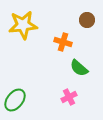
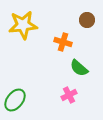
pink cross: moved 2 px up
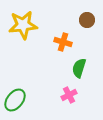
green semicircle: rotated 66 degrees clockwise
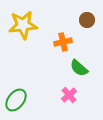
orange cross: rotated 30 degrees counterclockwise
green semicircle: rotated 66 degrees counterclockwise
pink cross: rotated 14 degrees counterclockwise
green ellipse: moved 1 px right
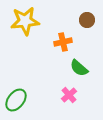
yellow star: moved 2 px right, 4 px up
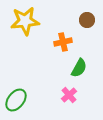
green semicircle: rotated 102 degrees counterclockwise
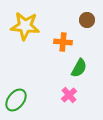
yellow star: moved 5 px down; rotated 12 degrees clockwise
orange cross: rotated 18 degrees clockwise
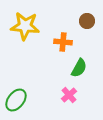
brown circle: moved 1 px down
